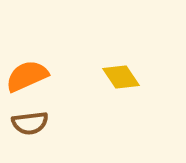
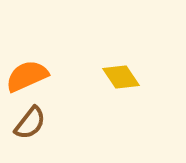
brown semicircle: rotated 45 degrees counterclockwise
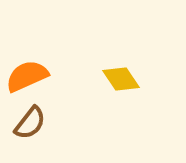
yellow diamond: moved 2 px down
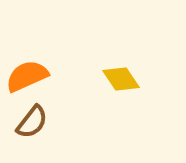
brown semicircle: moved 2 px right, 1 px up
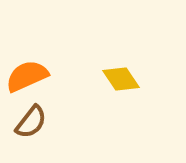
brown semicircle: moved 1 px left
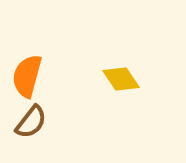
orange semicircle: rotated 51 degrees counterclockwise
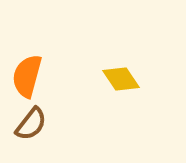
brown semicircle: moved 2 px down
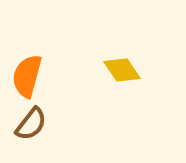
yellow diamond: moved 1 px right, 9 px up
